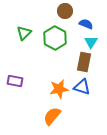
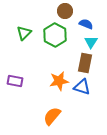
green hexagon: moved 3 px up
brown rectangle: moved 1 px right, 1 px down
orange star: moved 8 px up
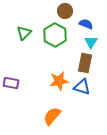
purple rectangle: moved 4 px left, 2 px down
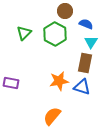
green hexagon: moved 1 px up
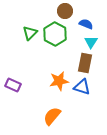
green triangle: moved 6 px right
purple rectangle: moved 2 px right, 2 px down; rotated 14 degrees clockwise
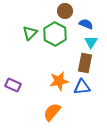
blue triangle: rotated 24 degrees counterclockwise
orange semicircle: moved 4 px up
